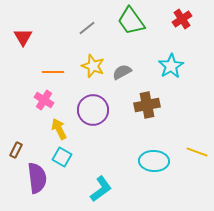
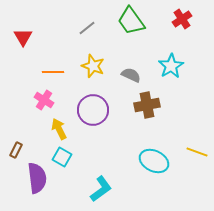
gray semicircle: moved 9 px right, 3 px down; rotated 54 degrees clockwise
cyan ellipse: rotated 24 degrees clockwise
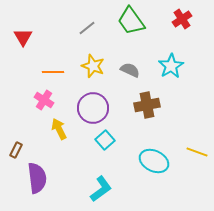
gray semicircle: moved 1 px left, 5 px up
purple circle: moved 2 px up
cyan square: moved 43 px right, 17 px up; rotated 18 degrees clockwise
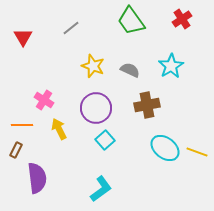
gray line: moved 16 px left
orange line: moved 31 px left, 53 px down
purple circle: moved 3 px right
cyan ellipse: moved 11 px right, 13 px up; rotated 12 degrees clockwise
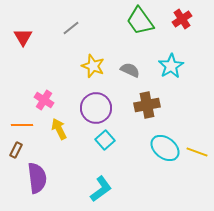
green trapezoid: moved 9 px right
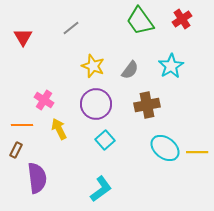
gray semicircle: rotated 102 degrees clockwise
purple circle: moved 4 px up
yellow line: rotated 20 degrees counterclockwise
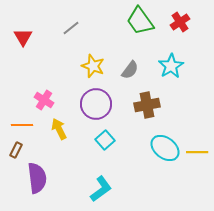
red cross: moved 2 px left, 3 px down
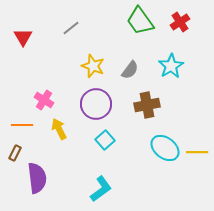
brown rectangle: moved 1 px left, 3 px down
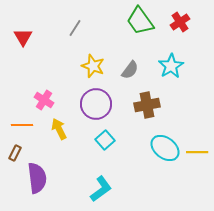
gray line: moved 4 px right; rotated 18 degrees counterclockwise
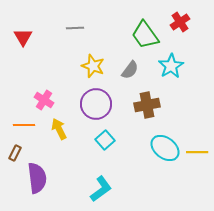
green trapezoid: moved 5 px right, 14 px down
gray line: rotated 54 degrees clockwise
orange line: moved 2 px right
